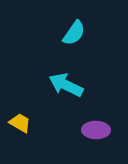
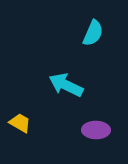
cyan semicircle: moved 19 px right; rotated 12 degrees counterclockwise
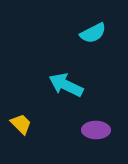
cyan semicircle: rotated 40 degrees clockwise
yellow trapezoid: moved 1 px right, 1 px down; rotated 15 degrees clockwise
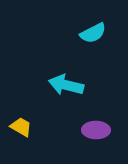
cyan arrow: rotated 12 degrees counterclockwise
yellow trapezoid: moved 3 px down; rotated 15 degrees counterclockwise
